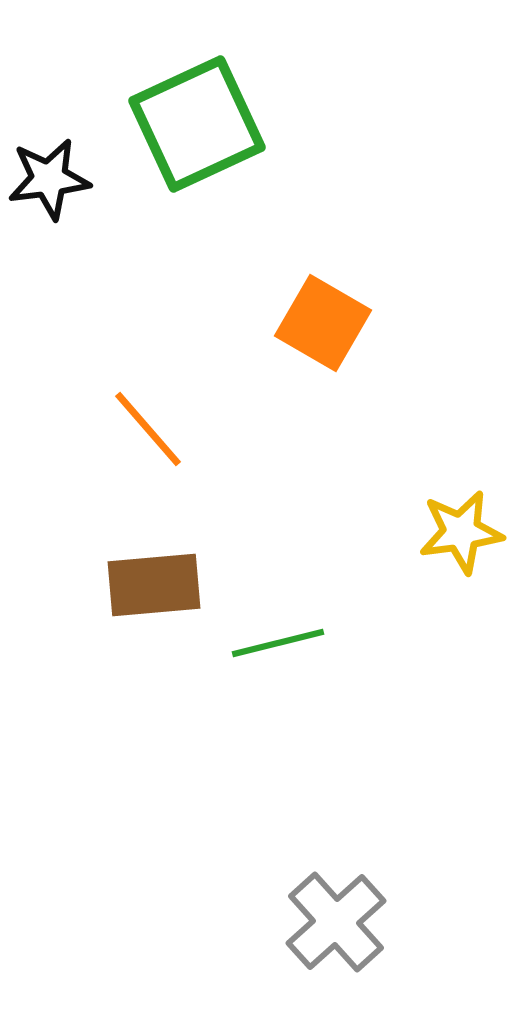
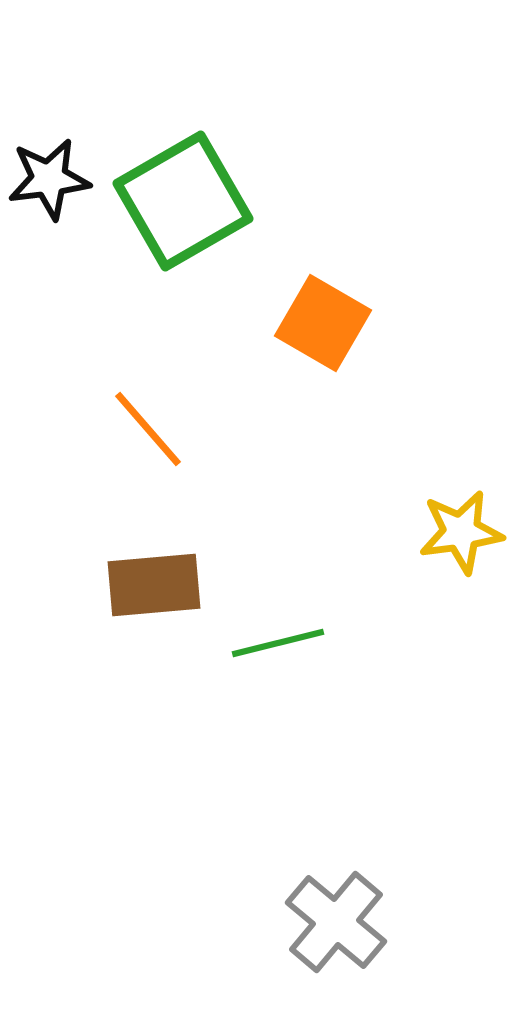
green square: moved 14 px left, 77 px down; rotated 5 degrees counterclockwise
gray cross: rotated 8 degrees counterclockwise
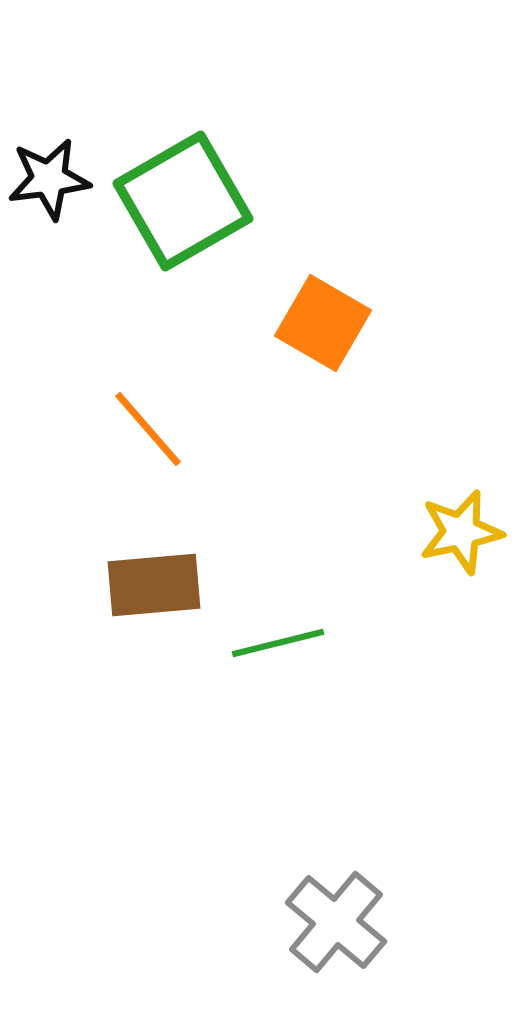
yellow star: rotated 4 degrees counterclockwise
